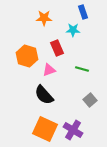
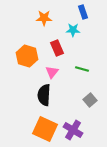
pink triangle: moved 3 px right, 2 px down; rotated 32 degrees counterclockwise
black semicircle: rotated 45 degrees clockwise
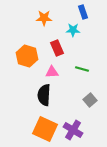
pink triangle: rotated 48 degrees clockwise
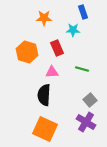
orange hexagon: moved 4 px up
purple cross: moved 13 px right, 8 px up
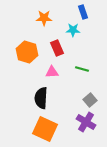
black semicircle: moved 3 px left, 3 px down
